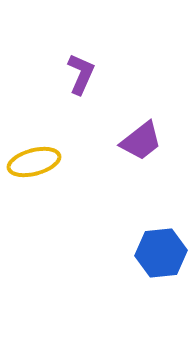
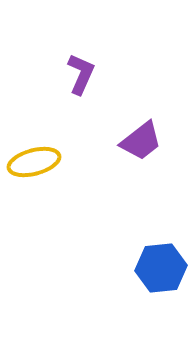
blue hexagon: moved 15 px down
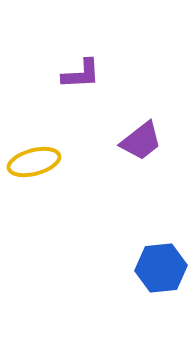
purple L-shape: rotated 63 degrees clockwise
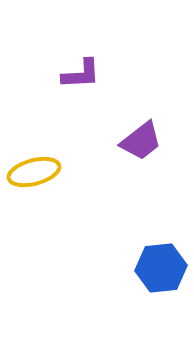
yellow ellipse: moved 10 px down
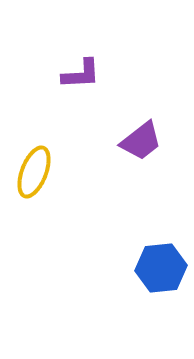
yellow ellipse: rotated 54 degrees counterclockwise
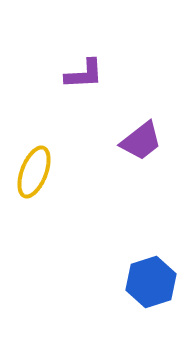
purple L-shape: moved 3 px right
blue hexagon: moved 10 px left, 14 px down; rotated 12 degrees counterclockwise
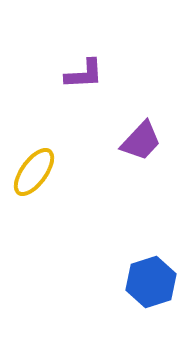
purple trapezoid: rotated 9 degrees counterclockwise
yellow ellipse: rotated 15 degrees clockwise
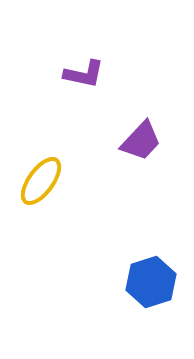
purple L-shape: rotated 15 degrees clockwise
yellow ellipse: moved 7 px right, 9 px down
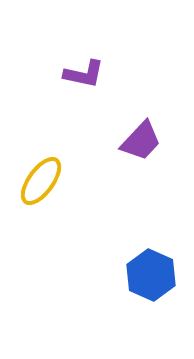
blue hexagon: moved 7 px up; rotated 18 degrees counterclockwise
